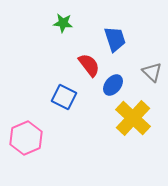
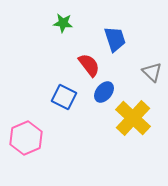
blue ellipse: moved 9 px left, 7 px down
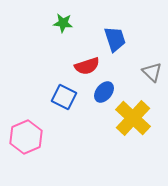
red semicircle: moved 2 px left, 1 px down; rotated 110 degrees clockwise
pink hexagon: moved 1 px up
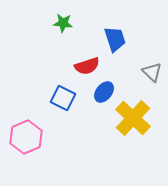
blue square: moved 1 px left, 1 px down
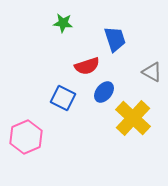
gray triangle: rotated 15 degrees counterclockwise
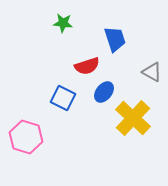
pink hexagon: rotated 20 degrees counterclockwise
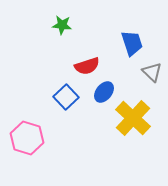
green star: moved 1 px left, 2 px down
blue trapezoid: moved 17 px right, 4 px down
gray triangle: rotated 15 degrees clockwise
blue square: moved 3 px right, 1 px up; rotated 20 degrees clockwise
pink hexagon: moved 1 px right, 1 px down
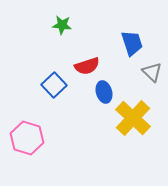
blue ellipse: rotated 55 degrees counterclockwise
blue square: moved 12 px left, 12 px up
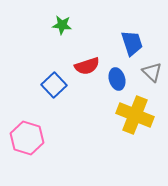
blue ellipse: moved 13 px right, 13 px up
yellow cross: moved 2 px right, 3 px up; rotated 21 degrees counterclockwise
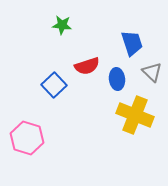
blue ellipse: rotated 10 degrees clockwise
